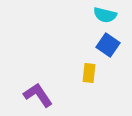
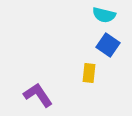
cyan semicircle: moved 1 px left
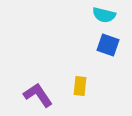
blue square: rotated 15 degrees counterclockwise
yellow rectangle: moved 9 px left, 13 px down
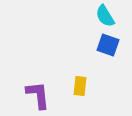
cyan semicircle: moved 1 px right, 1 px down; rotated 45 degrees clockwise
purple L-shape: rotated 28 degrees clockwise
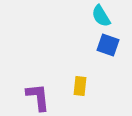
cyan semicircle: moved 4 px left
purple L-shape: moved 2 px down
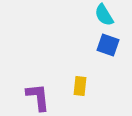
cyan semicircle: moved 3 px right, 1 px up
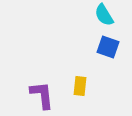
blue square: moved 2 px down
purple L-shape: moved 4 px right, 2 px up
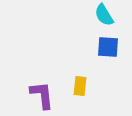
blue square: rotated 15 degrees counterclockwise
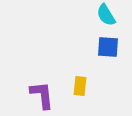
cyan semicircle: moved 2 px right
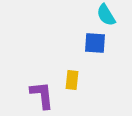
blue square: moved 13 px left, 4 px up
yellow rectangle: moved 8 px left, 6 px up
